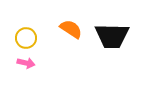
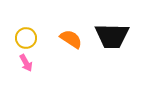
orange semicircle: moved 10 px down
pink arrow: rotated 48 degrees clockwise
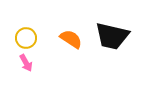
black trapezoid: rotated 12 degrees clockwise
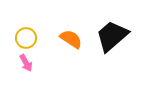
black trapezoid: rotated 126 degrees clockwise
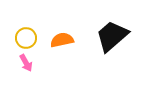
orange semicircle: moved 9 px left, 1 px down; rotated 45 degrees counterclockwise
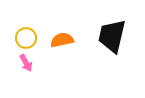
black trapezoid: rotated 36 degrees counterclockwise
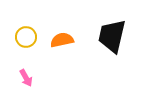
yellow circle: moved 1 px up
pink arrow: moved 15 px down
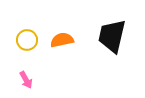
yellow circle: moved 1 px right, 3 px down
pink arrow: moved 2 px down
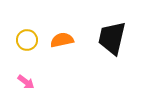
black trapezoid: moved 2 px down
pink arrow: moved 2 px down; rotated 24 degrees counterclockwise
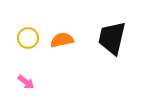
yellow circle: moved 1 px right, 2 px up
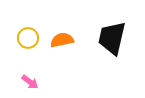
pink arrow: moved 4 px right
